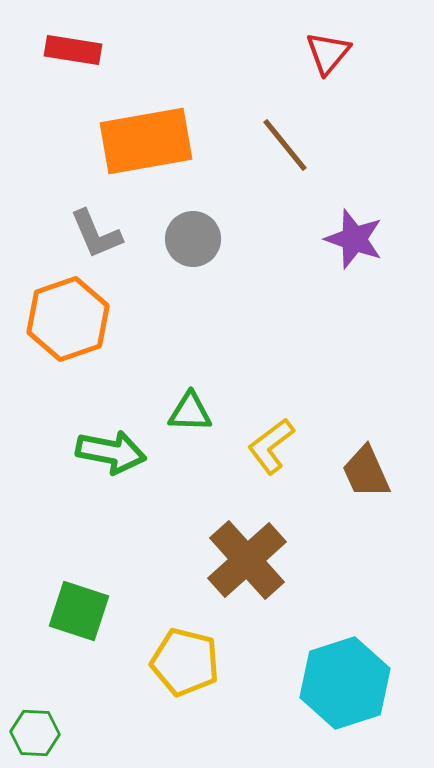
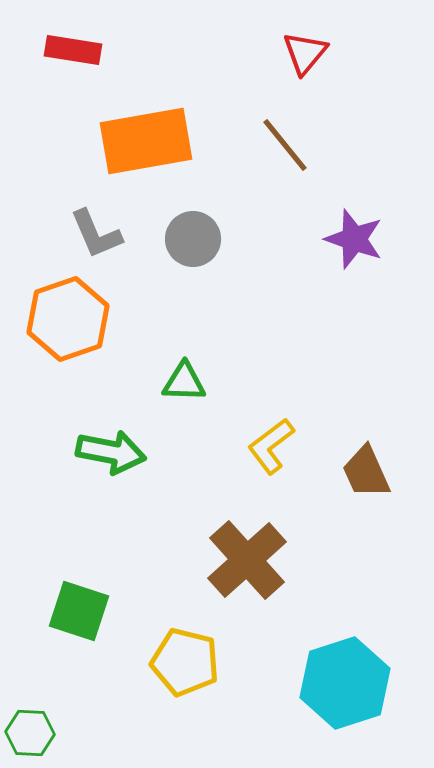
red triangle: moved 23 px left
green triangle: moved 6 px left, 30 px up
green hexagon: moved 5 px left
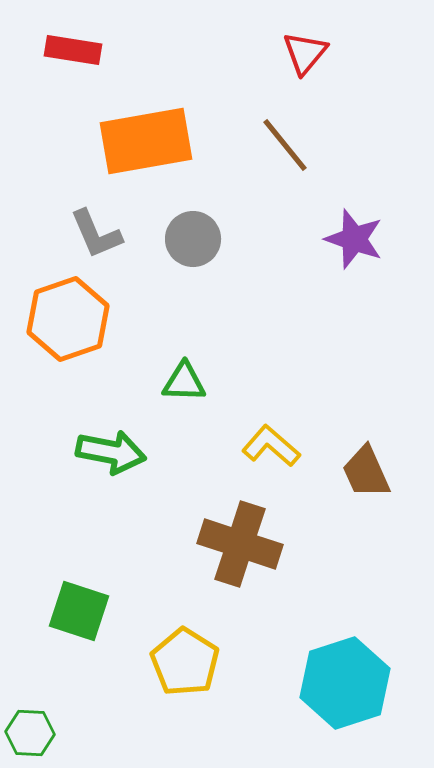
yellow L-shape: rotated 78 degrees clockwise
brown cross: moved 7 px left, 16 px up; rotated 30 degrees counterclockwise
yellow pentagon: rotated 18 degrees clockwise
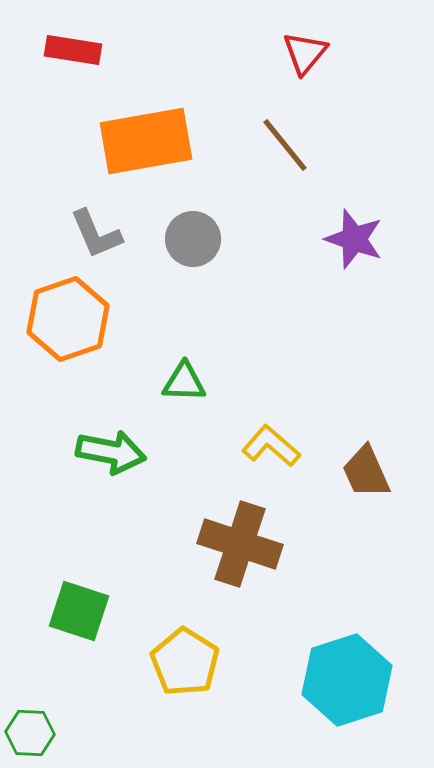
cyan hexagon: moved 2 px right, 3 px up
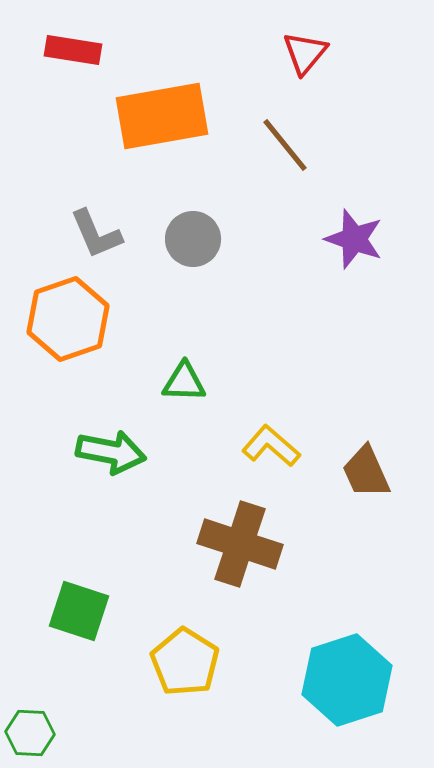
orange rectangle: moved 16 px right, 25 px up
